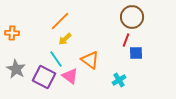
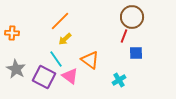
red line: moved 2 px left, 4 px up
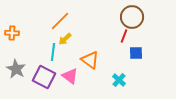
cyan line: moved 3 px left, 7 px up; rotated 42 degrees clockwise
cyan cross: rotated 16 degrees counterclockwise
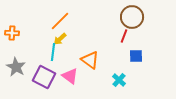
yellow arrow: moved 5 px left
blue square: moved 3 px down
gray star: moved 2 px up
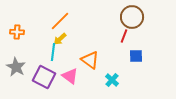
orange cross: moved 5 px right, 1 px up
cyan cross: moved 7 px left
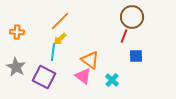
pink triangle: moved 13 px right
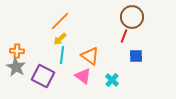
orange cross: moved 19 px down
cyan line: moved 9 px right, 3 px down
orange triangle: moved 4 px up
purple square: moved 1 px left, 1 px up
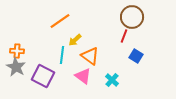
orange line: rotated 10 degrees clockwise
yellow arrow: moved 15 px right, 1 px down
blue square: rotated 32 degrees clockwise
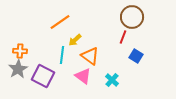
orange line: moved 1 px down
red line: moved 1 px left, 1 px down
orange cross: moved 3 px right
gray star: moved 2 px right, 2 px down; rotated 12 degrees clockwise
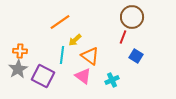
cyan cross: rotated 24 degrees clockwise
